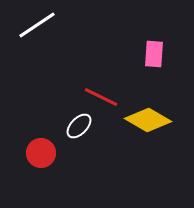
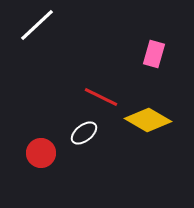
white line: rotated 9 degrees counterclockwise
pink rectangle: rotated 12 degrees clockwise
white ellipse: moved 5 px right, 7 px down; rotated 8 degrees clockwise
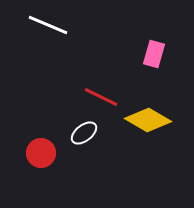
white line: moved 11 px right; rotated 66 degrees clockwise
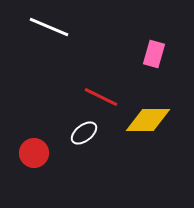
white line: moved 1 px right, 2 px down
yellow diamond: rotated 30 degrees counterclockwise
red circle: moved 7 px left
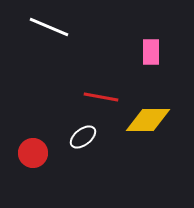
pink rectangle: moved 3 px left, 2 px up; rotated 16 degrees counterclockwise
red line: rotated 16 degrees counterclockwise
white ellipse: moved 1 px left, 4 px down
red circle: moved 1 px left
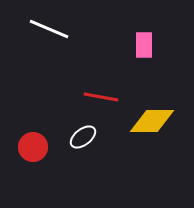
white line: moved 2 px down
pink rectangle: moved 7 px left, 7 px up
yellow diamond: moved 4 px right, 1 px down
red circle: moved 6 px up
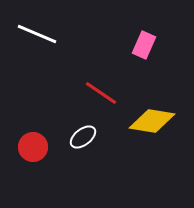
white line: moved 12 px left, 5 px down
pink rectangle: rotated 24 degrees clockwise
red line: moved 4 px up; rotated 24 degrees clockwise
yellow diamond: rotated 9 degrees clockwise
